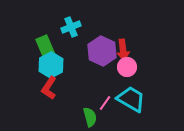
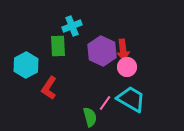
cyan cross: moved 1 px right, 1 px up
green rectangle: moved 13 px right; rotated 20 degrees clockwise
cyan hexagon: moved 25 px left
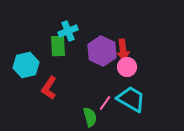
cyan cross: moved 4 px left, 5 px down
cyan hexagon: rotated 15 degrees clockwise
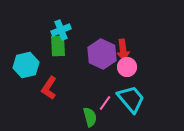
cyan cross: moved 7 px left, 1 px up
purple hexagon: moved 3 px down
cyan trapezoid: rotated 20 degrees clockwise
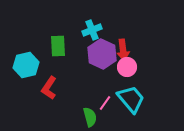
cyan cross: moved 31 px right
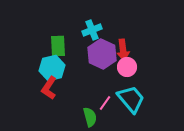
cyan hexagon: moved 26 px right, 3 px down
